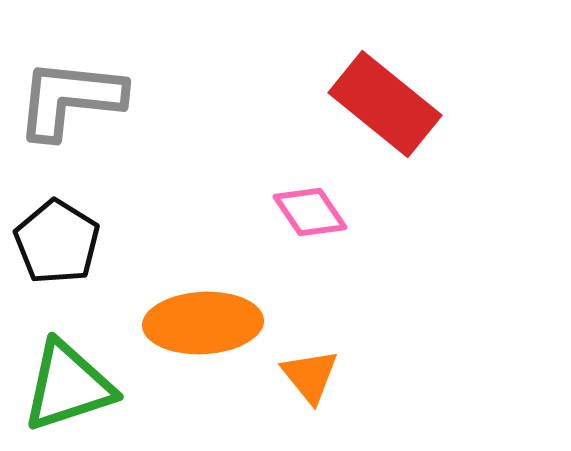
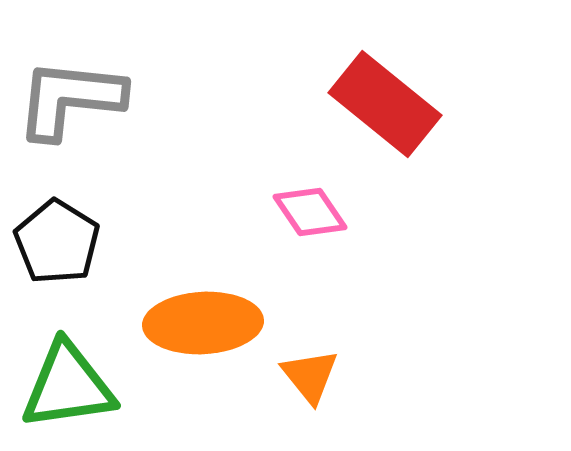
green triangle: rotated 10 degrees clockwise
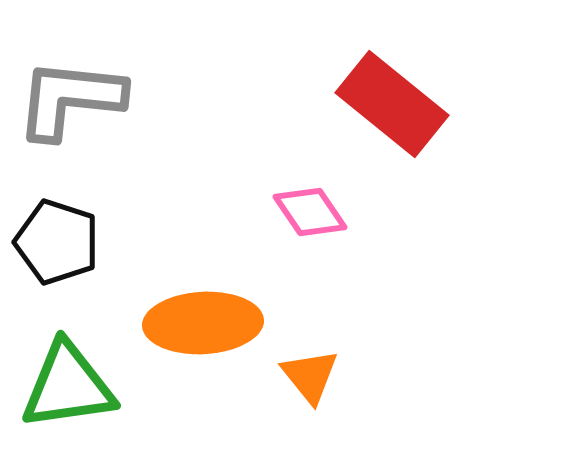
red rectangle: moved 7 px right
black pentagon: rotated 14 degrees counterclockwise
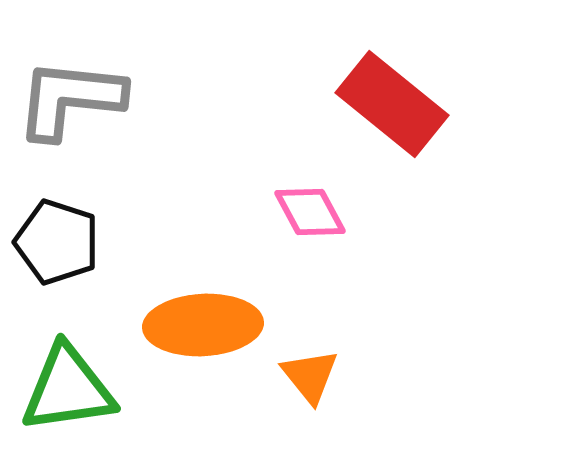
pink diamond: rotated 6 degrees clockwise
orange ellipse: moved 2 px down
green triangle: moved 3 px down
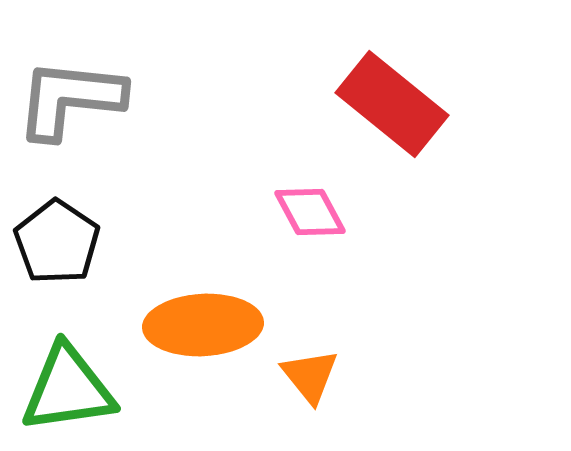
black pentagon: rotated 16 degrees clockwise
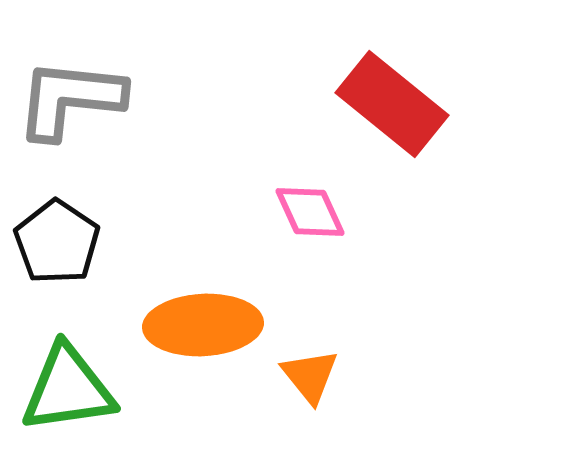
pink diamond: rotated 4 degrees clockwise
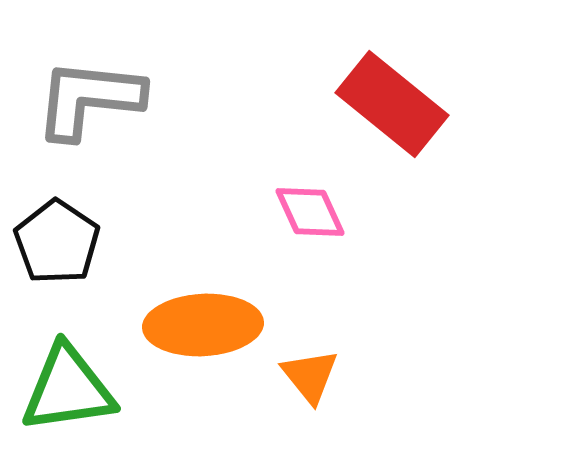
gray L-shape: moved 19 px right
